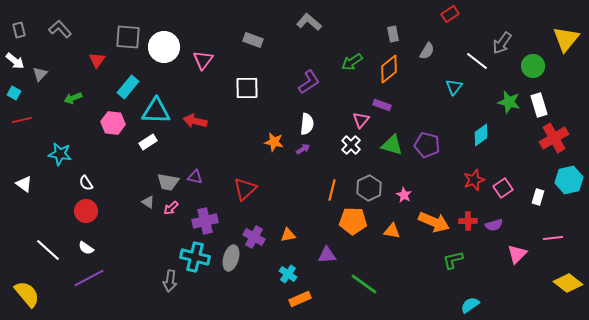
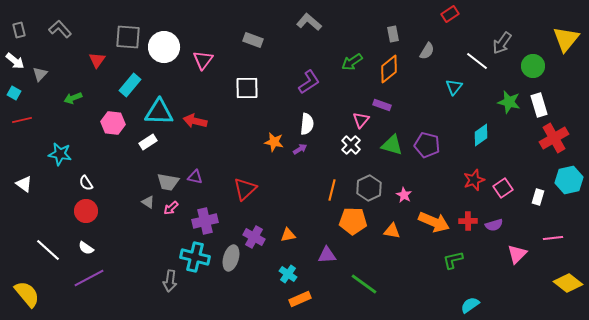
cyan rectangle at (128, 87): moved 2 px right, 2 px up
cyan triangle at (156, 111): moved 3 px right, 1 px down
purple arrow at (303, 149): moved 3 px left
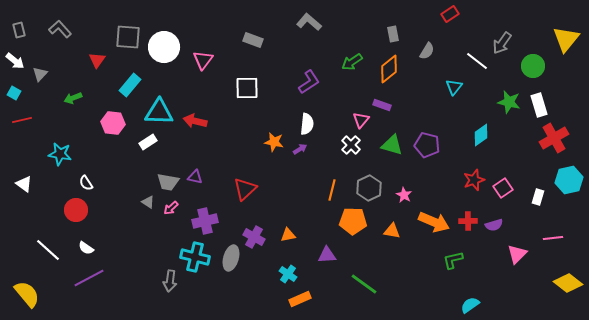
red circle at (86, 211): moved 10 px left, 1 px up
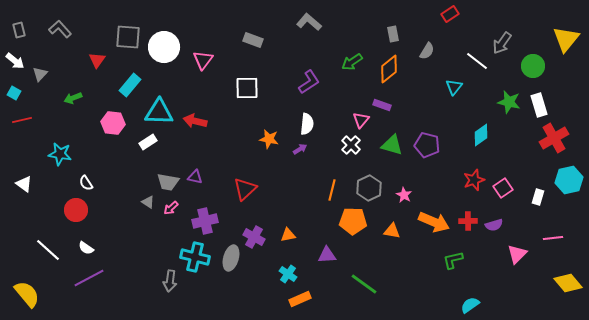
orange star at (274, 142): moved 5 px left, 3 px up
yellow diamond at (568, 283): rotated 12 degrees clockwise
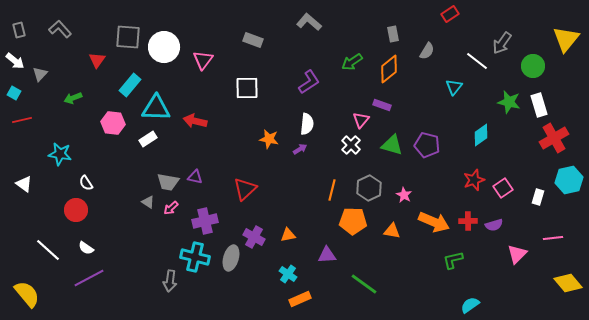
cyan triangle at (159, 112): moved 3 px left, 4 px up
white rectangle at (148, 142): moved 3 px up
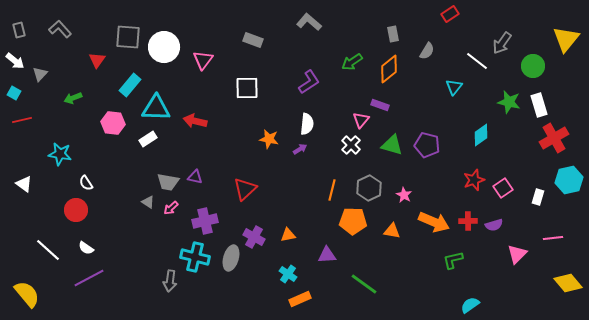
purple rectangle at (382, 105): moved 2 px left
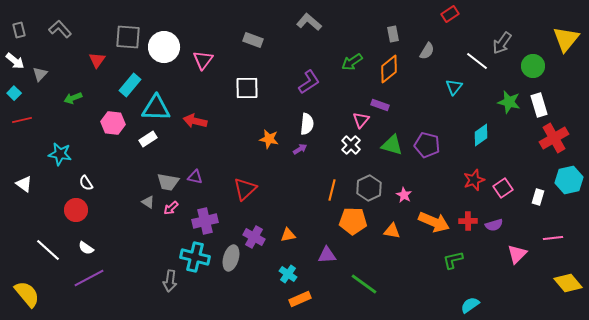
cyan square at (14, 93): rotated 16 degrees clockwise
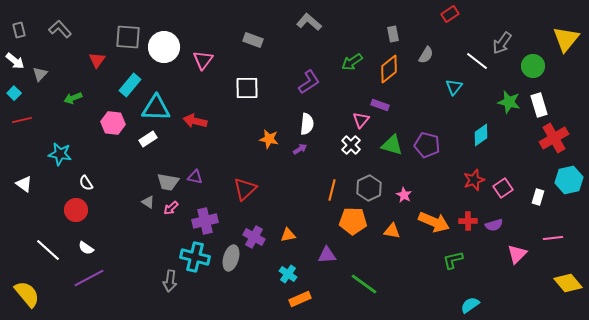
gray semicircle at (427, 51): moved 1 px left, 4 px down
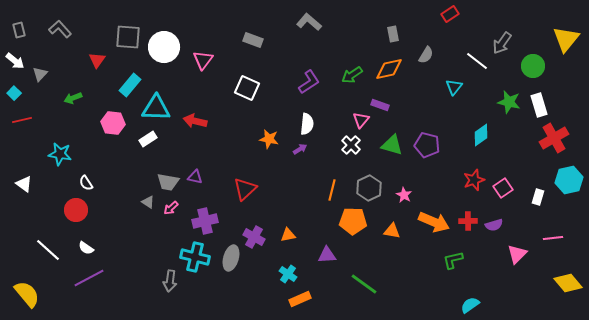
green arrow at (352, 62): moved 13 px down
orange diamond at (389, 69): rotated 28 degrees clockwise
white square at (247, 88): rotated 25 degrees clockwise
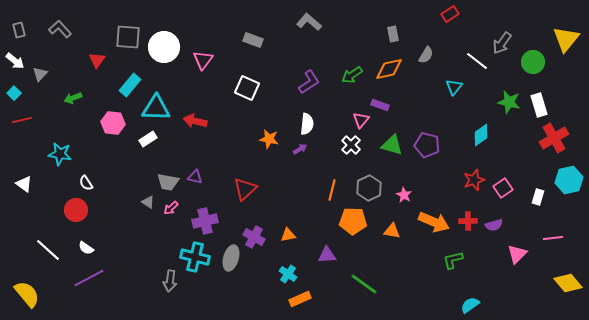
green circle at (533, 66): moved 4 px up
